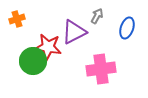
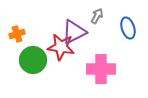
orange cross: moved 15 px down
blue ellipse: moved 1 px right; rotated 35 degrees counterclockwise
red star: moved 13 px right
green circle: moved 1 px up
pink cross: rotated 8 degrees clockwise
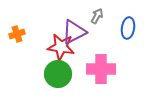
blue ellipse: rotated 25 degrees clockwise
green circle: moved 25 px right, 14 px down
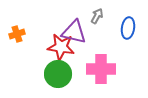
purple triangle: rotated 40 degrees clockwise
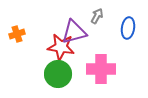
purple triangle: rotated 28 degrees counterclockwise
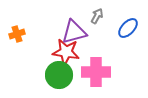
blue ellipse: rotated 35 degrees clockwise
red star: moved 5 px right, 5 px down
pink cross: moved 5 px left, 3 px down
green circle: moved 1 px right, 1 px down
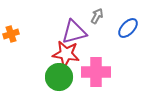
orange cross: moved 6 px left
red star: moved 2 px down
green circle: moved 2 px down
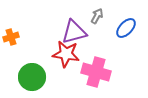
blue ellipse: moved 2 px left
orange cross: moved 3 px down
pink cross: rotated 16 degrees clockwise
green circle: moved 27 px left
